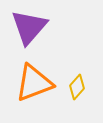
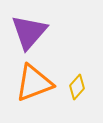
purple triangle: moved 5 px down
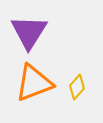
purple triangle: rotated 9 degrees counterclockwise
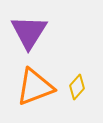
orange triangle: moved 1 px right, 4 px down
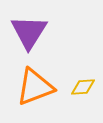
yellow diamond: moved 6 px right; rotated 45 degrees clockwise
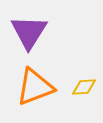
yellow diamond: moved 1 px right
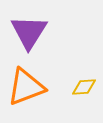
orange triangle: moved 9 px left
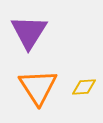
orange triangle: moved 12 px right; rotated 42 degrees counterclockwise
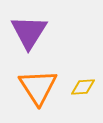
yellow diamond: moved 1 px left
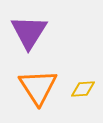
yellow diamond: moved 2 px down
